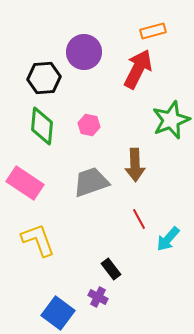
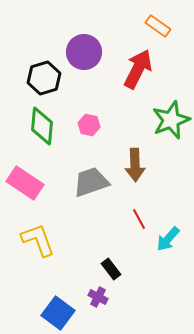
orange rectangle: moved 5 px right, 5 px up; rotated 50 degrees clockwise
black hexagon: rotated 12 degrees counterclockwise
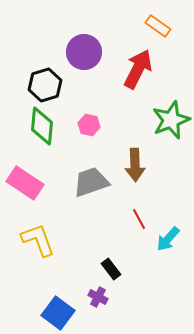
black hexagon: moved 1 px right, 7 px down
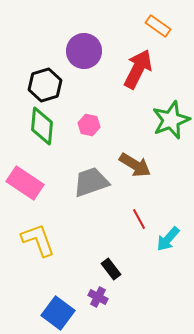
purple circle: moved 1 px up
brown arrow: rotated 56 degrees counterclockwise
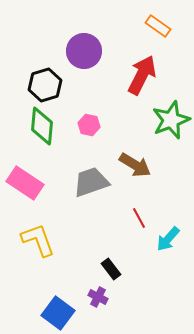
red arrow: moved 4 px right, 6 px down
red line: moved 1 px up
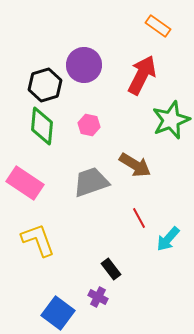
purple circle: moved 14 px down
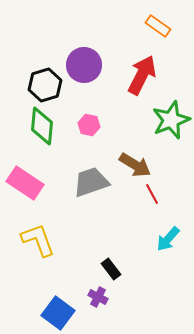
red line: moved 13 px right, 24 px up
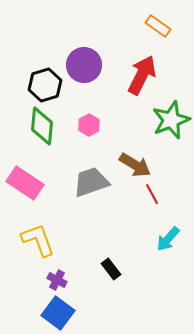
pink hexagon: rotated 20 degrees clockwise
purple cross: moved 41 px left, 17 px up
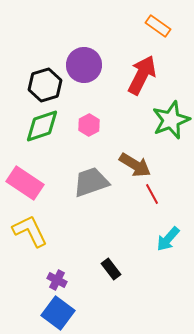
green diamond: rotated 66 degrees clockwise
yellow L-shape: moved 8 px left, 9 px up; rotated 6 degrees counterclockwise
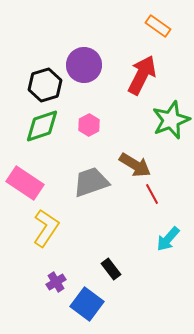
yellow L-shape: moved 16 px right, 3 px up; rotated 60 degrees clockwise
purple cross: moved 1 px left, 2 px down; rotated 30 degrees clockwise
blue square: moved 29 px right, 9 px up
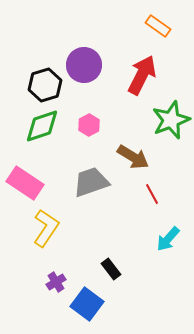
brown arrow: moved 2 px left, 8 px up
